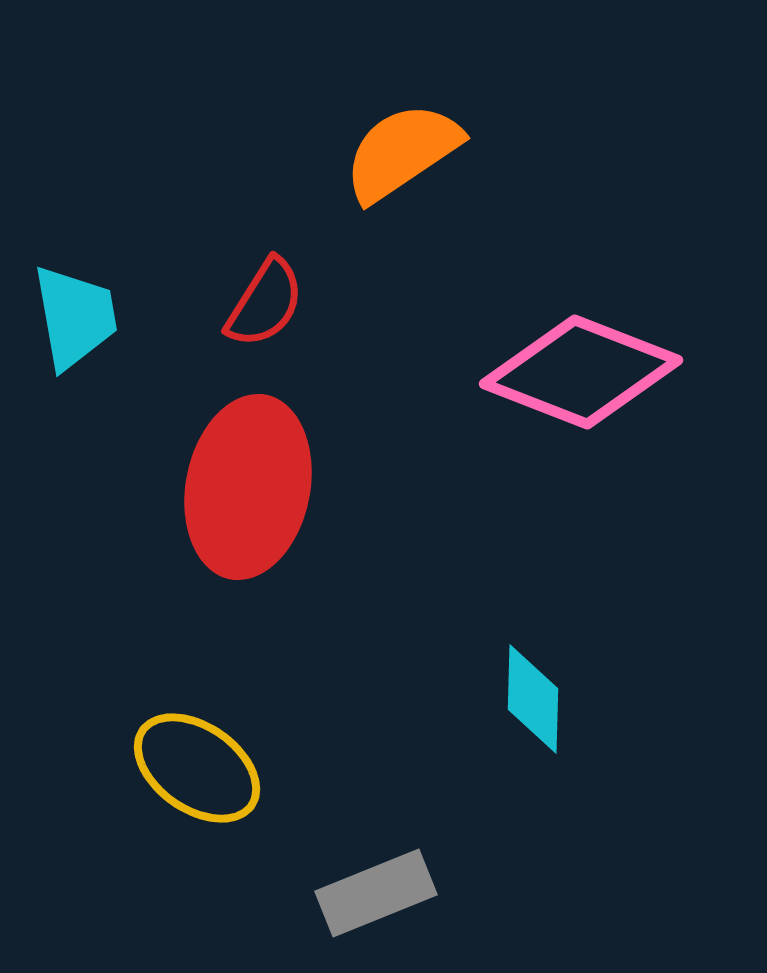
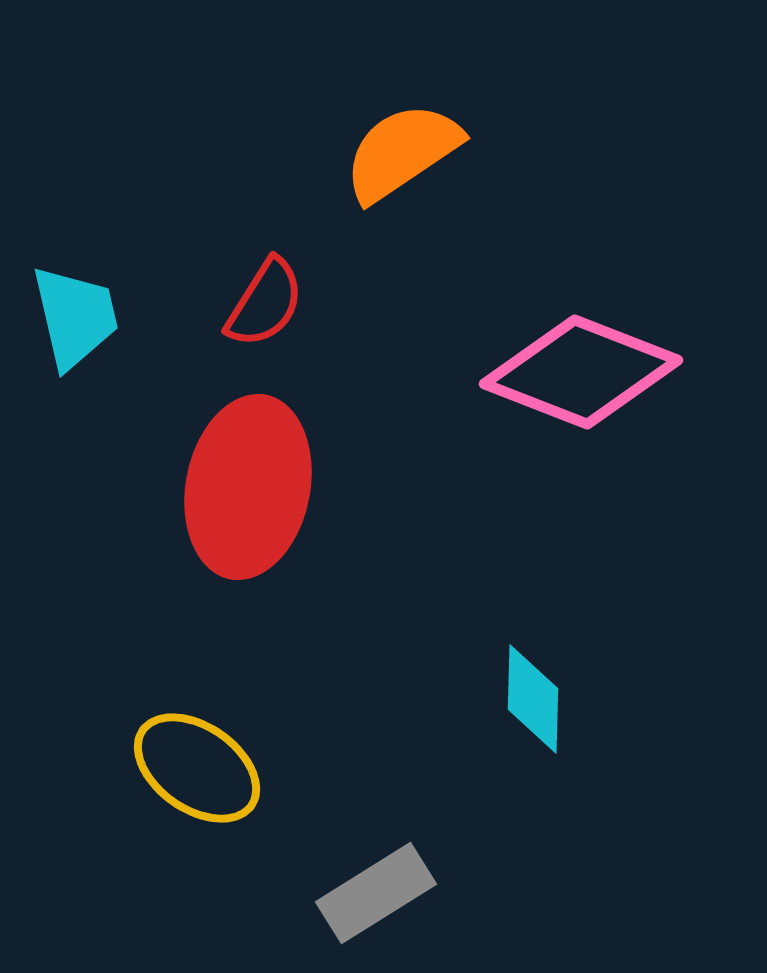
cyan trapezoid: rotated 3 degrees counterclockwise
gray rectangle: rotated 10 degrees counterclockwise
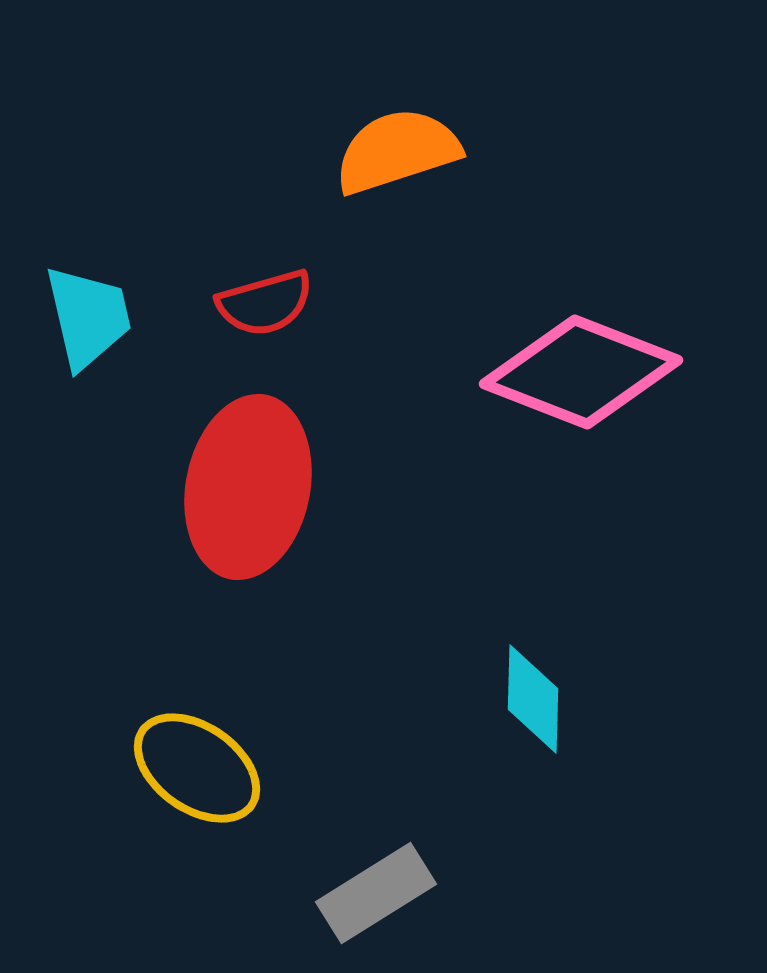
orange semicircle: moved 5 px left, 1 px up; rotated 16 degrees clockwise
red semicircle: rotated 42 degrees clockwise
cyan trapezoid: moved 13 px right
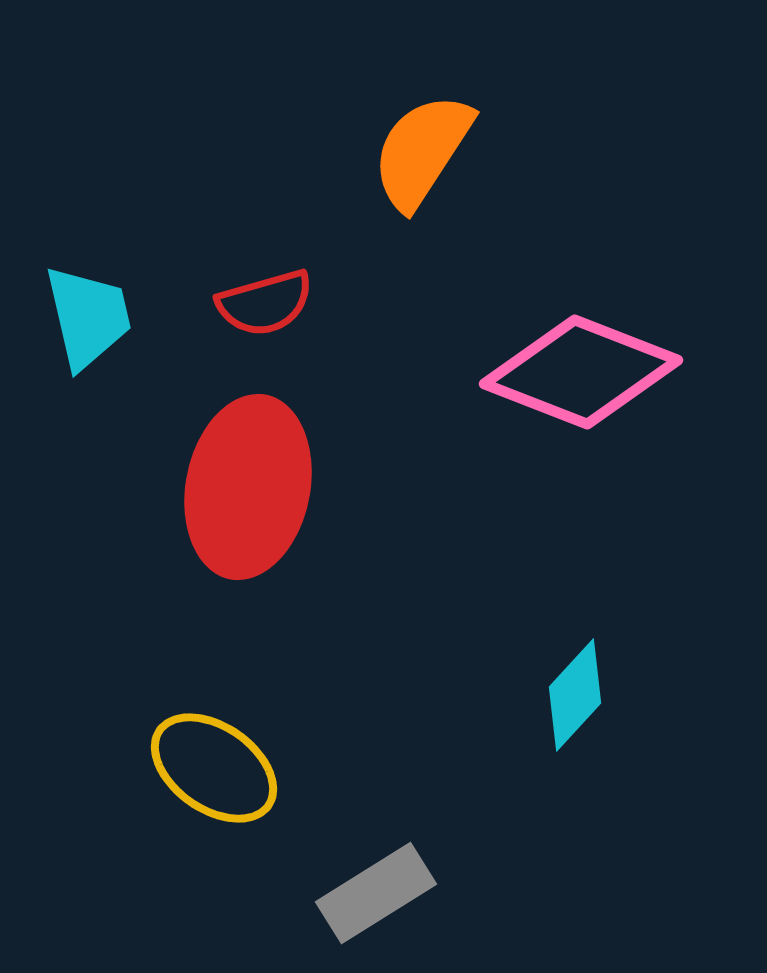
orange semicircle: moved 25 px right; rotated 39 degrees counterclockwise
cyan diamond: moved 42 px right, 4 px up; rotated 41 degrees clockwise
yellow ellipse: moved 17 px right
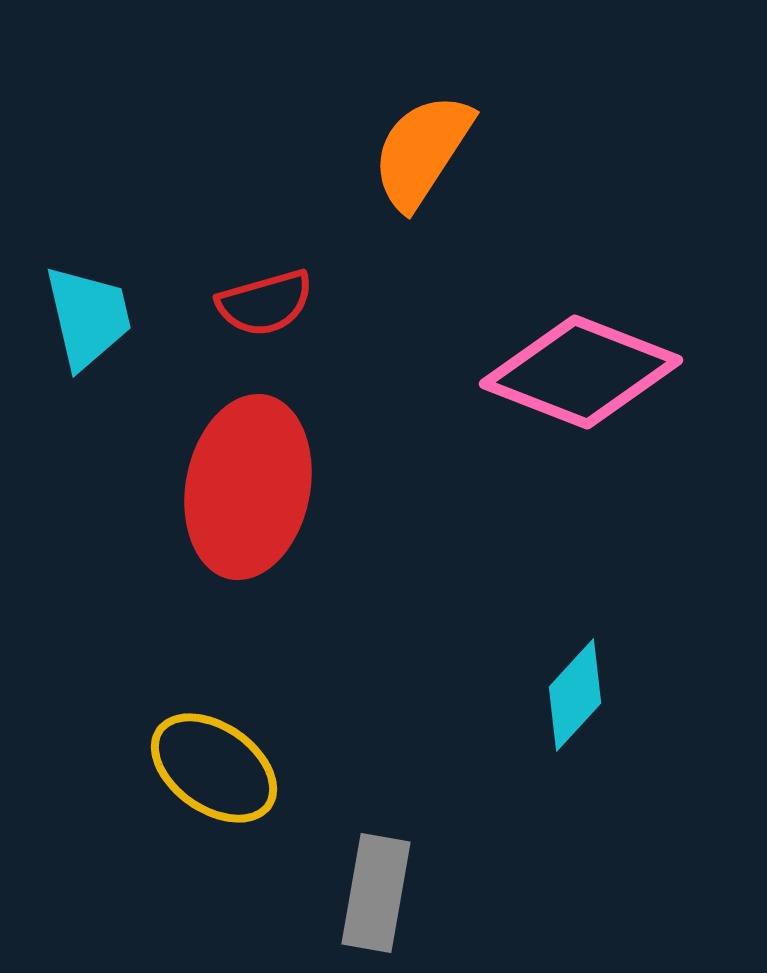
gray rectangle: rotated 48 degrees counterclockwise
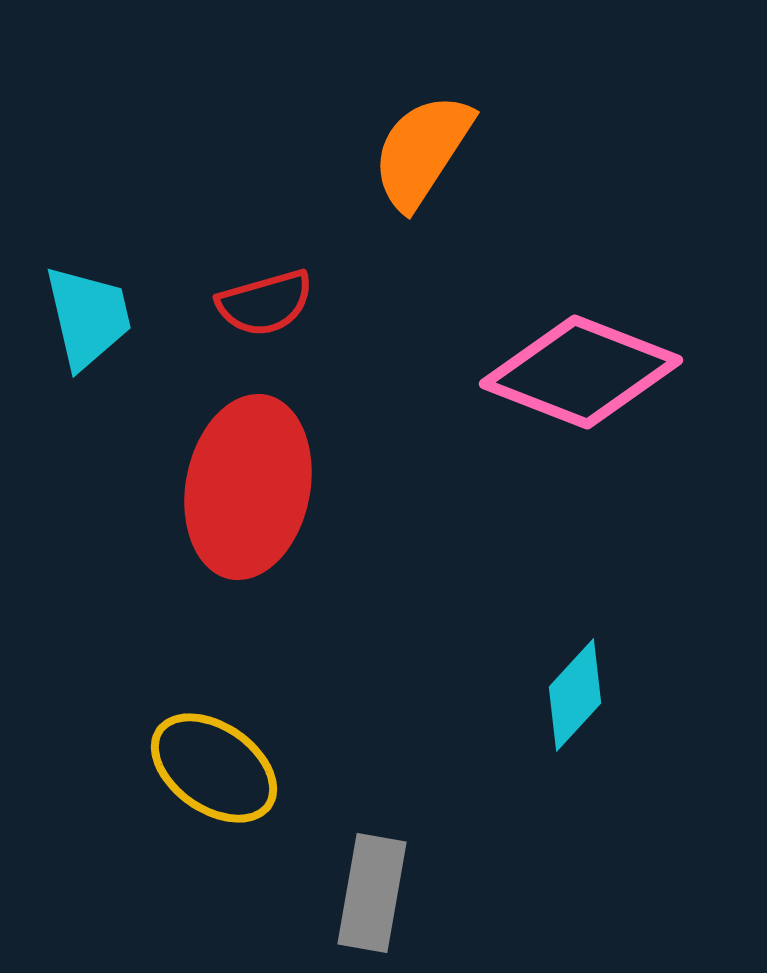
gray rectangle: moved 4 px left
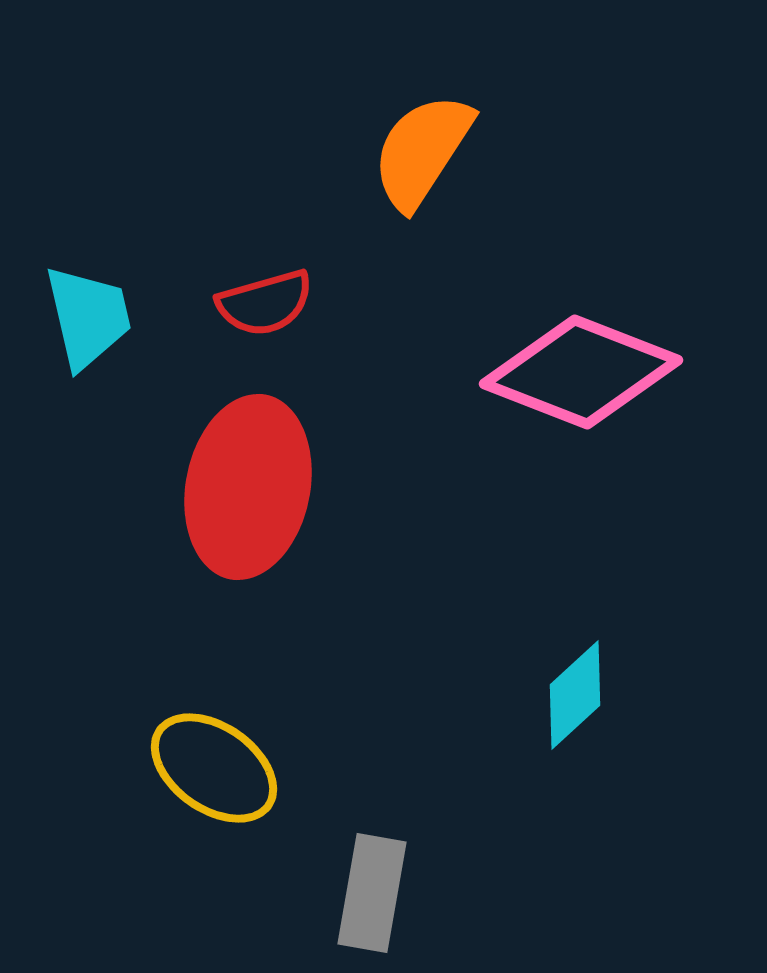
cyan diamond: rotated 5 degrees clockwise
